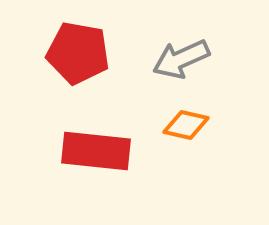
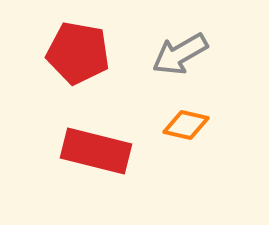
gray arrow: moved 1 px left, 5 px up; rotated 6 degrees counterclockwise
red rectangle: rotated 8 degrees clockwise
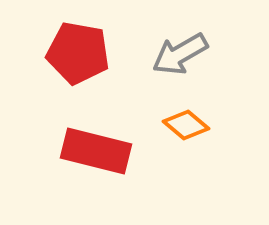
orange diamond: rotated 27 degrees clockwise
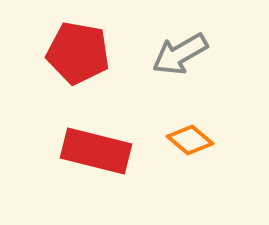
orange diamond: moved 4 px right, 15 px down
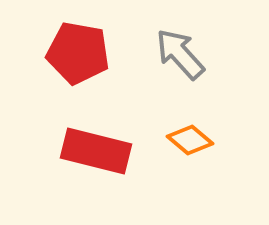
gray arrow: rotated 78 degrees clockwise
